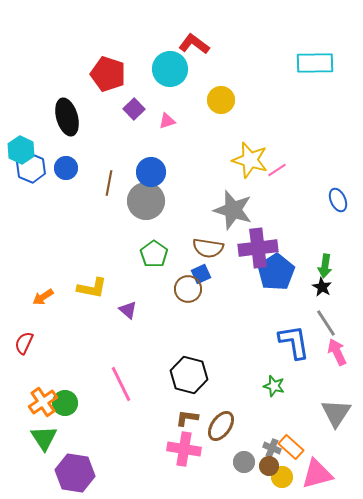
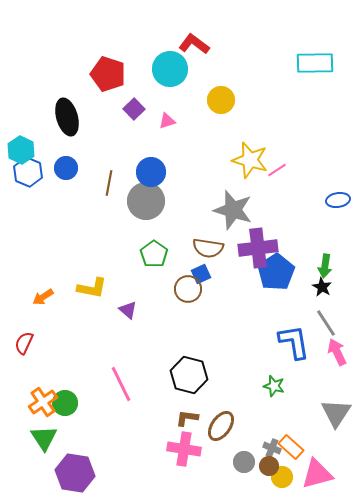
blue hexagon at (31, 168): moved 3 px left, 4 px down
blue ellipse at (338, 200): rotated 75 degrees counterclockwise
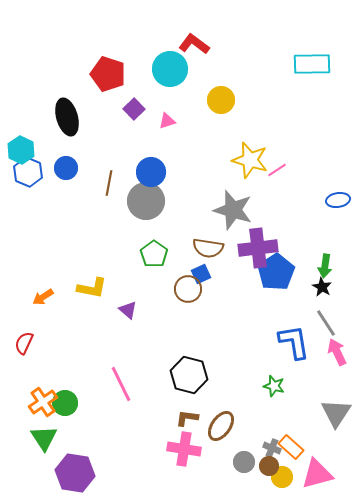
cyan rectangle at (315, 63): moved 3 px left, 1 px down
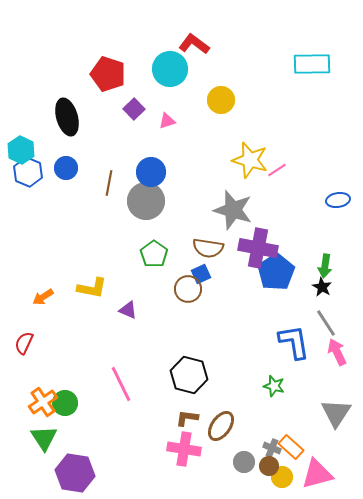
purple cross at (258, 248): rotated 18 degrees clockwise
purple triangle at (128, 310): rotated 18 degrees counterclockwise
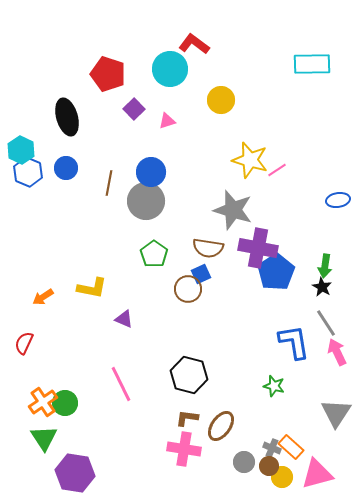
purple triangle at (128, 310): moved 4 px left, 9 px down
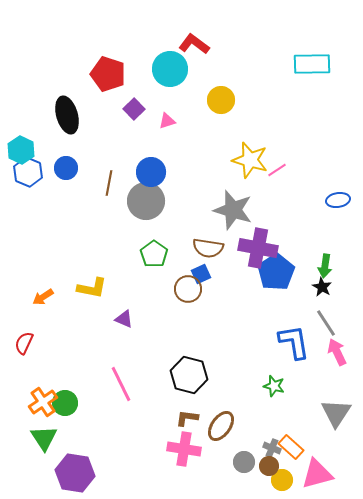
black ellipse at (67, 117): moved 2 px up
yellow circle at (282, 477): moved 3 px down
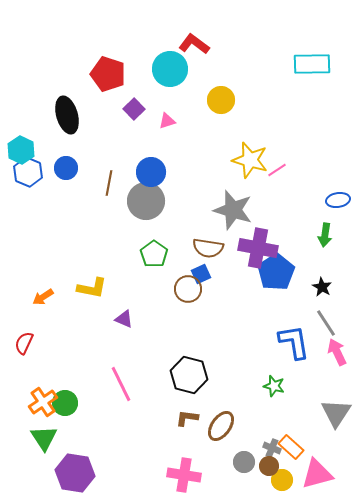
green arrow at (325, 266): moved 31 px up
pink cross at (184, 449): moved 26 px down
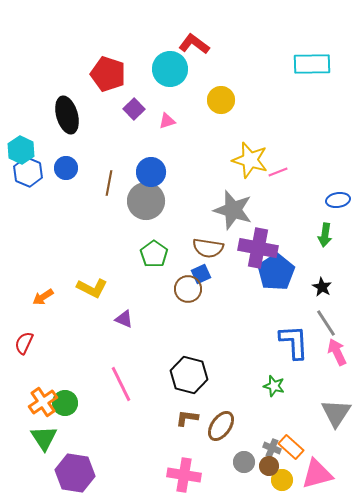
pink line at (277, 170): moved 1 px right, 2 px down; rotated 12 degrees clockwise
yellow L-shape at (92, 288): rotated 16 degrees clockwise
blue L-shape at (294, 342): rotated 6 degrees clockwise
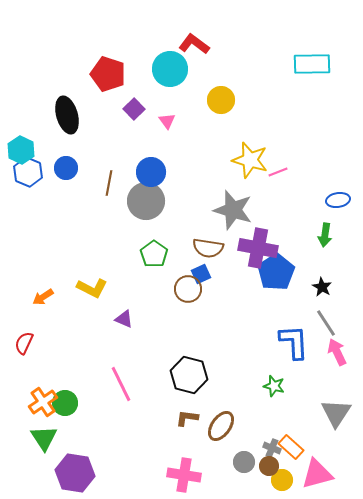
pink triangle at (167, 121): rotated 48 degrees counterclockwise
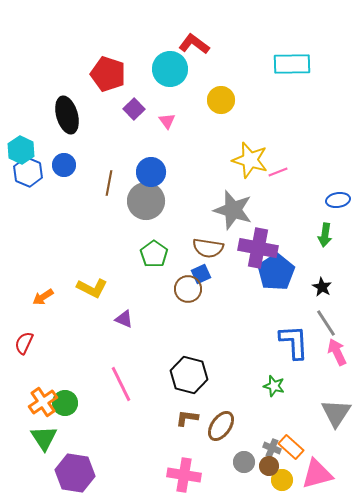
cyan rectangle at (312, 64): moved 20 px left
blue circle at (66, 168): moved 2 px left, 3 px up
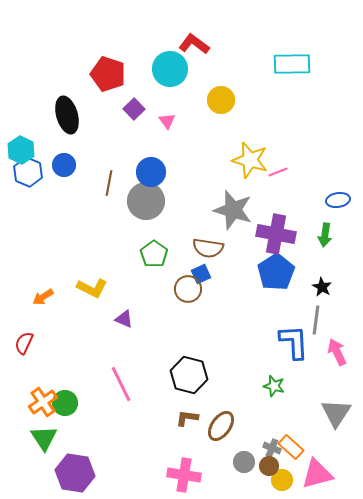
purple cross at (258, 248): moved 18 px right, 14 px up
gray line at (326, 323): moved 10 px left, 3 px up; rotated 40 degrees clockwise
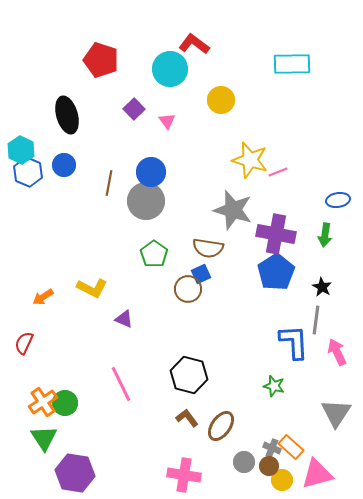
red pentagon at (108, 74): moved 7 px left, 14 px up
brown L-shape at (187, 418): rotated 45 degrees clockwise
